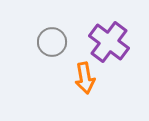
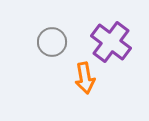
purple cross: moved 2 px right
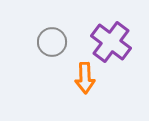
orange arrow: rotated 8 degrees clockwise
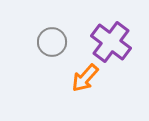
orange arrow: rotated 44 degrees clockwise
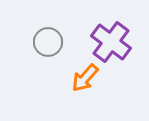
gray circle: moved 4 px left
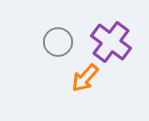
gray circle: moved 10 px right
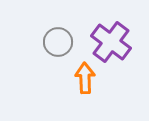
orange arrow: rotated 136 degrees clockwise
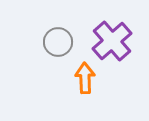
purple cross: moved 1 px right, 1 px up; rotated 12 degrees clockwise
